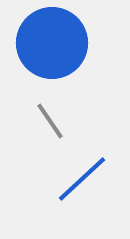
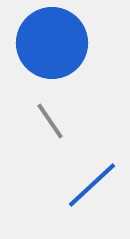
blue line: moved 10 px right, 6 px down
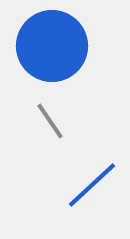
blue circle: moved 3 px down
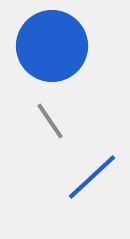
blue line: moved 8 px up
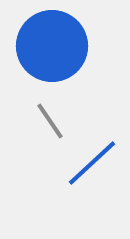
blue line: moved 14 px up
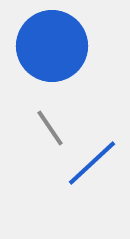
gray line: moved 7 px down
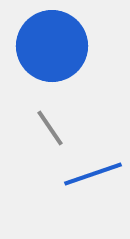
blue line: moved 1 px right, 11 px down; rotated 24 degrees clockwise
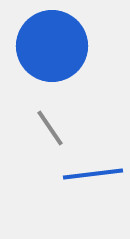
blue line: rotated 12 degrees clockwise
